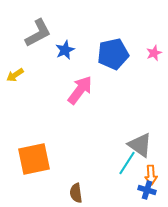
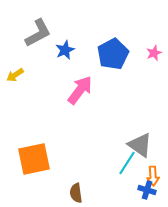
blue pentagon: rotated 16 degrees counterclockwise
orange arrow: moved 2 px right, 1 px down
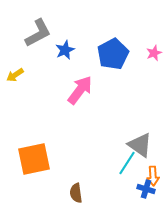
blue cross: moved 1 px left, 1 px up
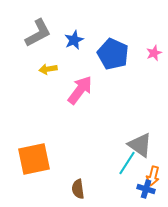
blue star: moved 9 px right, 10 px up
blue pentagon: rotated 20 degrees counterclockwise
yellow arrow: moved 33 px right, 6 px up; rotated 24 degrees clockwise
orange arrow: rotated 18 degrees clockwise
brown semicircle: moved 2 px right, 4 px up
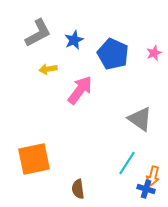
gray triangle: moved 26 px up
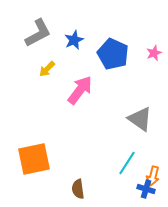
yellow arrow: moved 1 px left; rotated 36 degrees counterclockwise
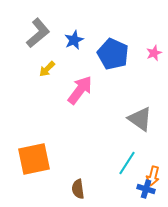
gray L-shape: rotated 12 degrees counterclockwise
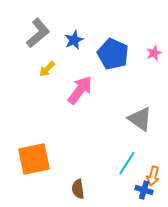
blue cross: moved 2 px left, 1 px down
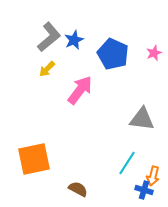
gray L-shape: moved 11 px right, 4 px down
gray triangle: moved 2 px right; rotated 28 degrees counterclockwise
brown semicircle: rotated 126 degrees clockwise
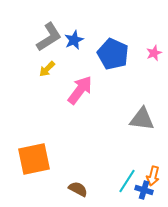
gray L-shape: rotated 8 degrees clockwise
cyan line: moved 18 px down
